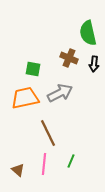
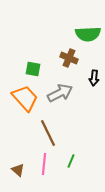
green semicircle: moved 1 px down; rotated 80 degrees counterclockwise
black arrow: moved 14 px down
orange trapezoid: rotated 60 degrees clockwise
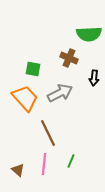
green semicircle: moved 1 px right
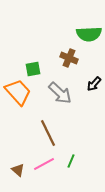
green square: rotated 21 degrees counterclockwise
black arrow: moved 6 px down; rotated 35 degrees clockwise
gray arrow: rotated 70 degrees clockwise
orange trapezoid: moved 7 px left, 6 px up
pink line: rotated 55 degrees clockwise
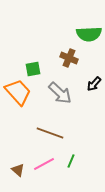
brown line: moved 2 px right; rotated 44 degrees counterclockwise
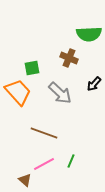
green square: moved 1 px left, 1 px up
brown line: moved 6 px left
brown triangle: moved 7 px right, 10 px down
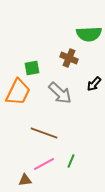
orange trapezoid: rotated 68 degrees clockwise
brown triangle: rotated 48 degrees counterclockwise
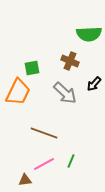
brown cross: moved 1 px right, 3 px down
gray arrow: moved 5 px right
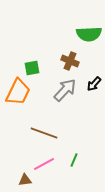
gray arrow: moved 3 px up; rotated 90 degrees counterclockwise
green line: moved 3 px right, 1 px up
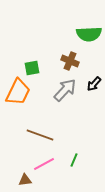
brown line: moved 4 px left, 2 px down
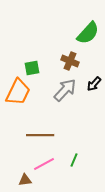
green semicircle: moved 1 px left, 1 px up; rotated 45 degrees counterclockwise
brown line: rotated 20 degrees counterclockwise
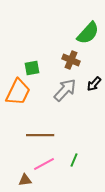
brown cross: moved 1 px right, 1 px up
